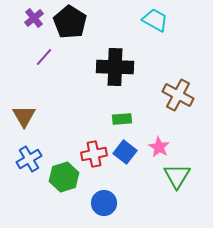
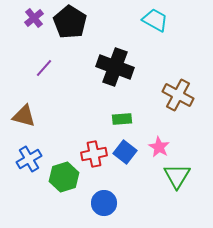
purple line: moved 11 px down
black cross: rotated 18 degrees clockwise
brown triangle: rotated 45 degrees counterclockwise
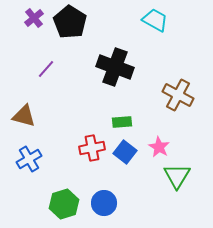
purple line: moved 2 px right, 1 px down
green rectangle: moved 3 px down
red cross: moved 2 px left, 6 px up
green hexagon: moved 27 px down
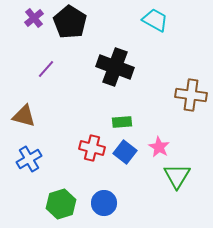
brown cross: moved 13 px right; rotated 20 degrees counterclockwise
red cross: rotated 25 degrees clockwise
green hexagon: moved 3 px left
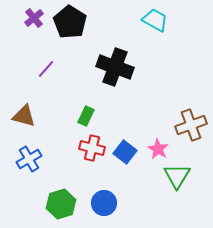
brown cross: moved 30 px down; rotated 28 degrees counterclockwise
green rectangle: moved 36 px left, 6 px up; rotated 60 degrees counterclockwise
pink star: moved 1 px left, 2 px down
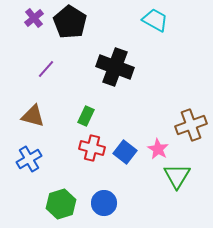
brown triangle: moved 9 px right
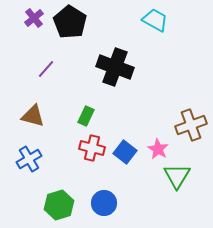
green hexagon: moved 2 px left, 1 px down
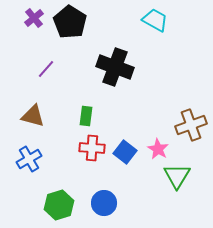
green rectangle: rotated 18 degrees counterclockwise
red cross: rotated 10 degrees counterclockwise
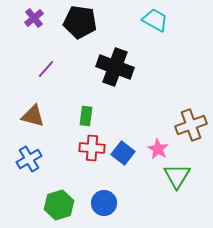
black pentagon: moved 10 px right; rotated 24 degrees counterclockwise
blue square: moved 2 px left, 1 px down
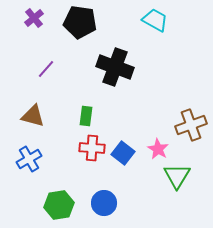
green hexagon: rotated 8 degrees clockwise
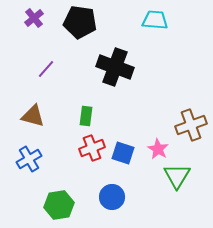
cyan trapezoid: rotated 24 degrees counterclockwise
red cross: rotated 25 degrees counterclockwise
blue square: rotated 20 degrees counterclockwise
blue circle: moved 8 px right, 6 px up
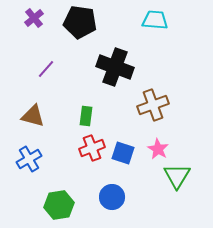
brown cross: moved 38 px left, 20 px up
